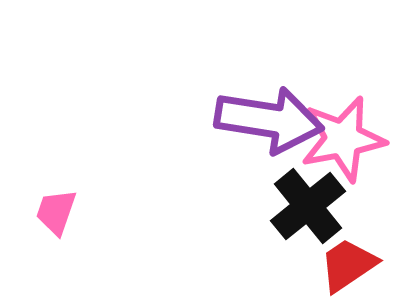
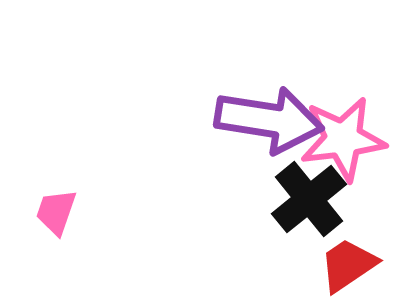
pink star: rotated 4 degrees clockwise
black cross: moved 1 px right, 7 px up
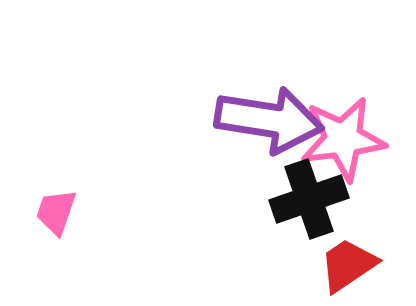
black cross: rotated 20 degrees clockwise
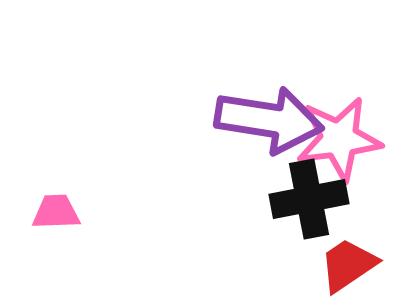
pink star: moved 4 px left
black cross: rotated 8 degrees clockwise
pink trapezoid: rotated 69 degrees clockwise
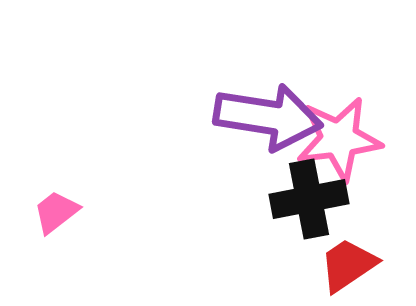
purple arrow: moved 1 px left, 3 px up
pink trapezoid: rotated 36 degrees counterclockwise
